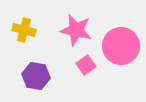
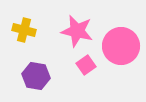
pink star: moved 1 px right, 1 px down
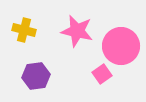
pink square: moved 16 px right, 9 px down
purple hexagon: rotated 16 degrees counterclockwise
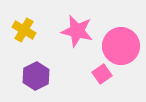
yellow cross: rotated 15 degrees clockwise
purple hexagon: rotated 20 degrees counterclockwise
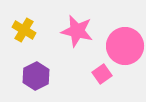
pink circle: moved 4 px right
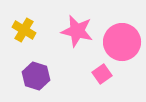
pink circle: moved 3 px left, 4 px up
purple hexagon: rotated 16 degrees counterclockwise
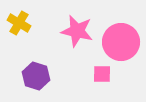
yellow cross: moved 5 px left, 7 px up
pink circle: moved 1 px left
pink square: rotated 36 degrees clockwise
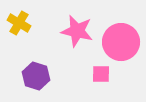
pink square: moved 1 px left
